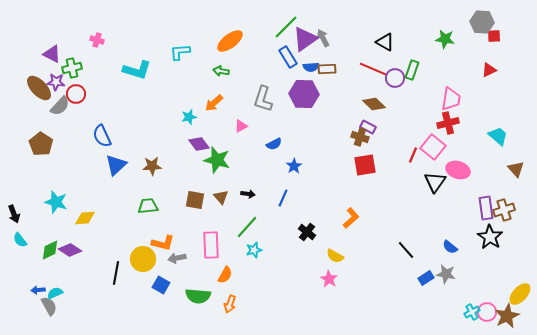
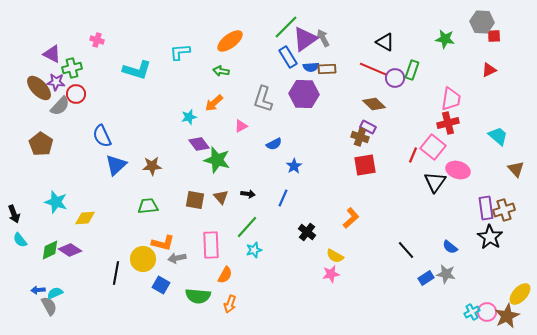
pink star at (329, 279): moved 2 px right, 5 px up; rotated 30 degrees clockwise
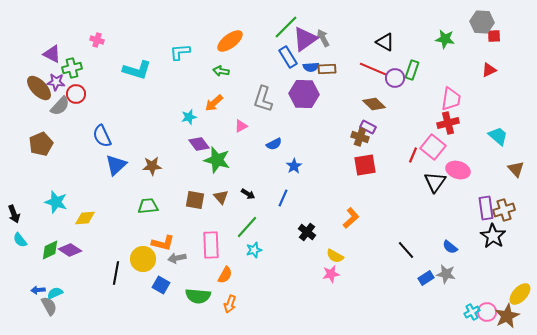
brown pentagon at (41, 144): rotated 15 degrees clockwise
black arrow at (248, 194): rotated 24 degrees clockwise
black star at (490, 237): moved 3 px right, 1 px up
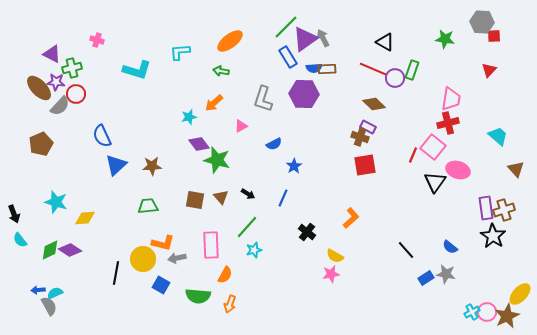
blue semicircle at (311, 67): moved 3 px right, 1 px down
red triangle at (489, 70): rotated 21 degrees counterclockwise
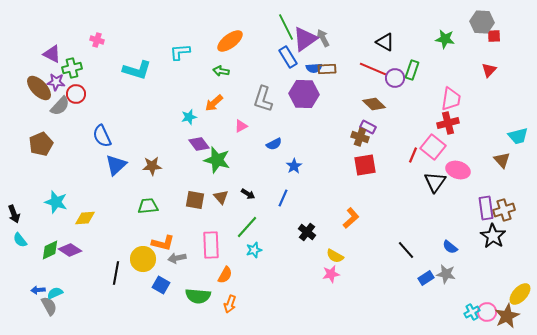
green line at (286, 27): rotated 72 degrees counterclockwise
cyan trapezoid at (498, 136): moved 20 px right; rotated 125 degrees clockwise
brown triangle at (516, 169): moved 14 px left, 9 px up
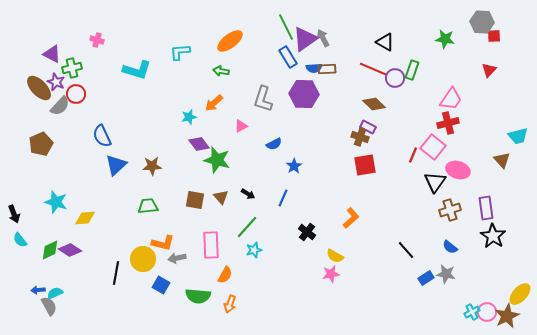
purple star at (56, 82): rotated 18 degrees clockwise
pink trapezoid at (451, 99): rotated 25 degrees clockwise
brown cross at (504, 210): moved 54 px left
